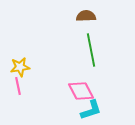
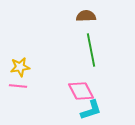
pink line: rotated 72 degrees counterclockwise
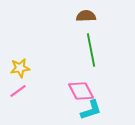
yellow star: moved 1 px down
pink line: moved 5 px down; rotated 42 degrees counterclockwise
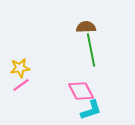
brown semicircle: moved 11 px down
pink line: moved 3 px right, 6 px up
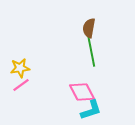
brown semicircle: moved 3 px right, 1 px down; rotated 78 degrees counterclockwise
pink diamond: moved 1 px right, 1 px down
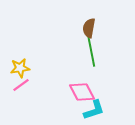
cyan L-shape: moved 3 px right
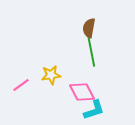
yellow star: moved 31 px right, 7 px down
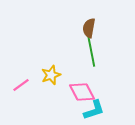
yellow star: rotated 12 degrees counterclockwise
